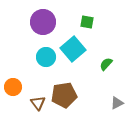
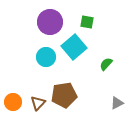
purple circle: moved 7 px right
cyan square: moved 1 px right, 2 px up
orange circle: moved 15 px down
brown triangle: rotated 21 degrees clockwise
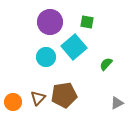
brown triangle: moved 5 px up
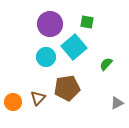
purple circle: moved 2 px down
brown pentagon: moved 3 px right, 7 px up
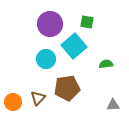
cyan square: moved 1 px up
cyan circle: moved 2 px down
green semicircle: rotated 40 degrees clockwise
gray triangle: moved 4 px left, 2 px down; rotated 24 degrees clockwise
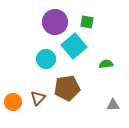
purple circle: moved 5 px right, 2 px up
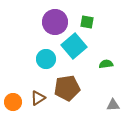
brown triangle: rotated 14 degrees clockwise
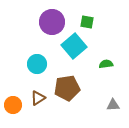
purple circle: moved 3 px left
cyan circle: moved 9 px left, 5 px down
orange circle: moved 3 px down
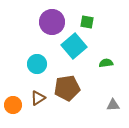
green semicircle: moved 1 px up
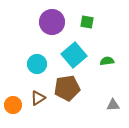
cyan square: moved 9 px down
green semicircle: moved 1 px right, 2 px up
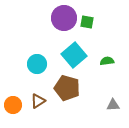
purple circle: moved 12 px right, 4 px up
brown pentagon: rotated 25 degrees clockwise
brown triangle: moved 3 px down
